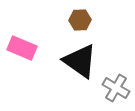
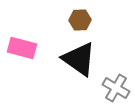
pink rectangle: rotated 8 degrees counterclockwise
black triangle: moved 1 px left, 2 px up
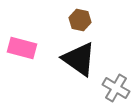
brown hexagon: rotated 15 degrees clockwise
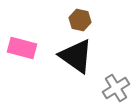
black triangle: moved 3 px left, 3 px up
gray cross: rotated 28 degrees clockwise
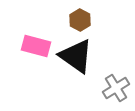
brown hexagon: rotated 15 degrees clockwise
pink rectangle: moved 14 px right, 2 px up
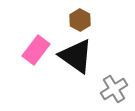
pink rectangle: moved 4 px down; rotated 68 degrees counterclockwise
gray cross: moved 2 px left, 1 px down
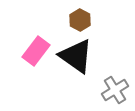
pink rectangle: moved 1 px down
gray cross: moved 1 px right, 1 px down
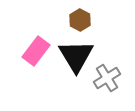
black triangle: rotated 24 degrees clockwise
gray cross: moved 8 px left, 12 px up
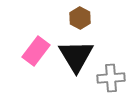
brown hexagon: moved 2 px up
gray cross: moved 4 px right; rotated 28 degrees clockwise
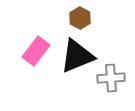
black triangle: moved 1 px right; rotated 39 degrees clockwise
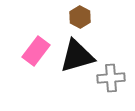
brown hexagon: moved 1 px up
black triangle: rotated 6 degrees clockwise
